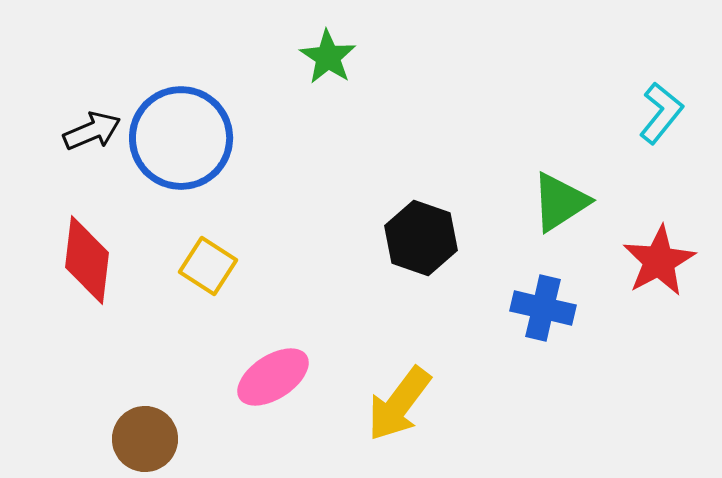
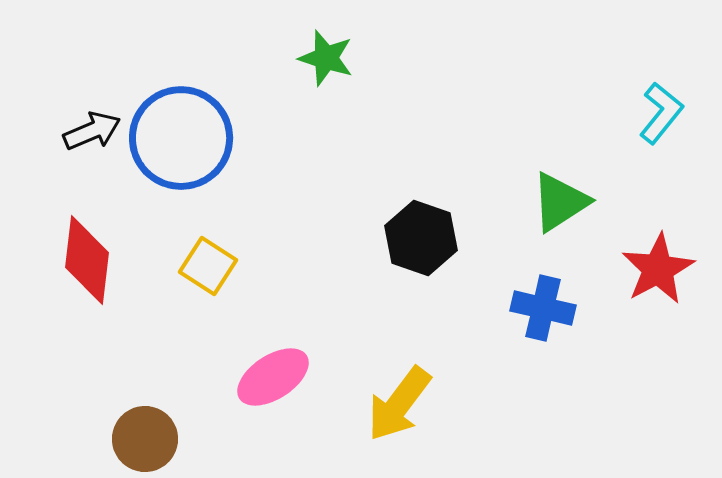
green star: moved 2 px left, 1 px down; rotated 16 degrees counterclockwise
red star: moved 1 px left, 8 px down
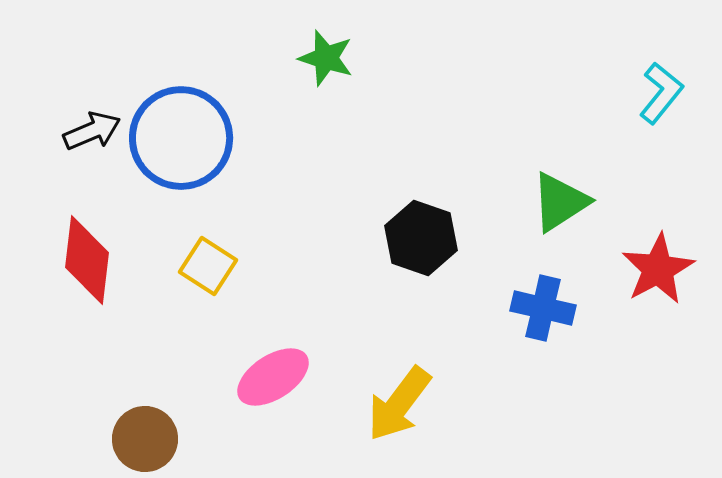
cyan L-shape: moved 20 px up
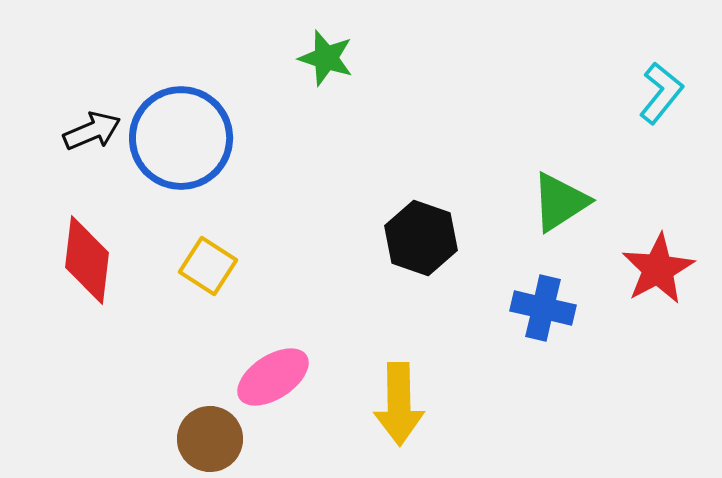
yellow arrow: rotated 38 degrees counterclockwise
brown circle: moved 65 px right
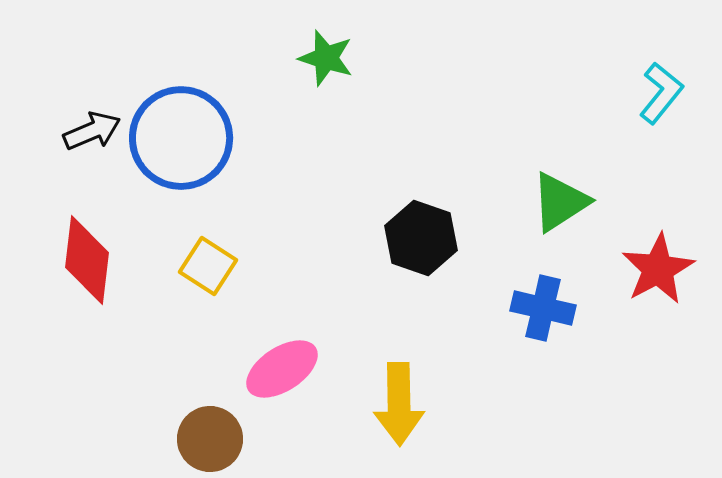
pink ellipse: moved 9 px right, 8 px up
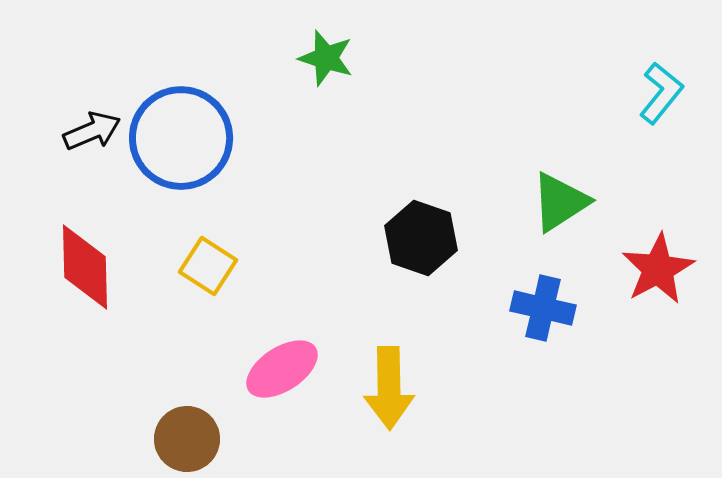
red diamond: moved 2 px left, 7 px down; rotated 8 degrees counterclockwise
yellow arrow: moved 10 px left, 16 px up
brown circle: moved 23 px left
